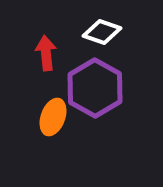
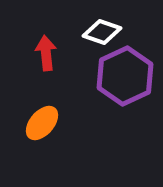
purple hexagon: moved 30 px right, 12 px up; rotated 6 degrees clockwise
orange ellipse: moved 11 px left, 6 px down; rotated 21 degrees clockwise
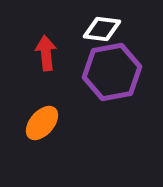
white diamond: moved 3 px up; rotated 12 degrees counterclockwise
purple hexagon: moved 13 px left, 4 px up; rotated 14 degrees clockwise
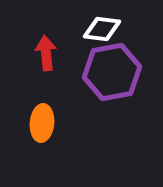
orange ellipse: rotated 36 degrees counterclockwise
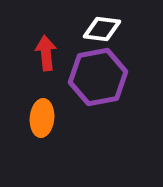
purple hexagon: moved 14 px left, 5 px down
orange ellipse: moved 5 px up
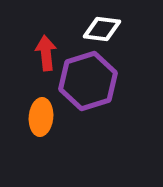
purple hexagon: moved 10 px left, 4 px down; rotated 6 degrees counterclockwise
orange ellipse: moved 1 px left, 1 px up
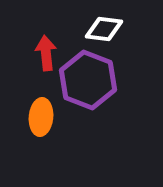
white diamond: moved 2 px right
purple hexagon: moved 1 px up; rotated 22 degrees counterclockwise
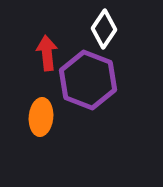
white diamond: rotated 63 degrees counterclockwise
red arrow: moved 1 px right
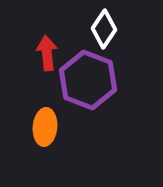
orange ellipse: moved 4 px right, 10 px down
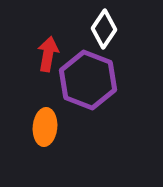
red arrow: moved 1 px right, 1 px down; rotated 16 degrees clockwise
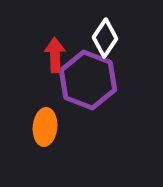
white diamond: moved 1 px right, 9 px down
red arrow: moved 7 px right, 1 px down; rotated 12 degrees counterclockwise
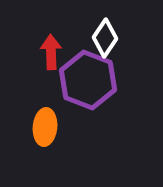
red arrow: moved 4 px left, 3 px up
